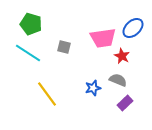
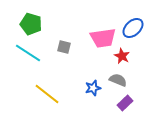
yellow line: rotated 16 degrees counterclockwise
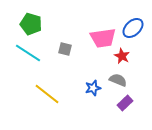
gray square: moved 1 px right, 2 px down
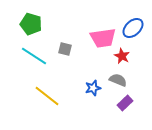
cyan line: moved 6 px right, 3 px down
yellow line: moved 2 px down
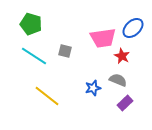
gray square: moved 2 px down
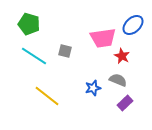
green pentagon: moved 2 px left
blue ellipse: moved 3 px up
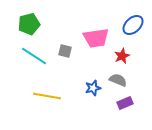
green pentagon: rotated 30 degrees counterclockwise
pink trapezoid: moved 7 px left
red star: rotated 21 degrees clockwise
yellow line: rotated 28 degrees counterclockwise
purple rectangle: rotated 21 degrees clockwise
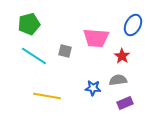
blue ellipse: rotated 20 degrees counterclockwise
pink trapezoid: rotated 12 degrees clockwise
red star: rotated 14 degrees counterclockwise
gray semicircle: rotated 30 degrees counterclockwise
blue star: rotated 21 degrees clockwise
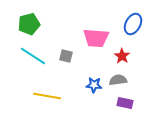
blue ellipse: moved 1 px up
gray square: moved 1 px right, 5 px down
cyan line: moved 1 px left
blue star: moved 1 px right, 3 px up
purple rectangle: rotated 35 degrees clockwise
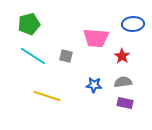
blue ellipse: rotated 60 degrees clockwise
gray semicircle: moved 5 px right, 2 px down
yellow line: rotated 8 degrees clockwise
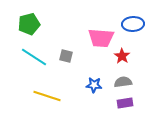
pink trapezoid: moved 5 px right
cyan line: moved 1 px right, 1 px down
purple rectangle: rotated 21 degrees counterclockwise
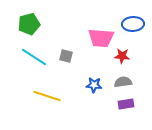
red star: rotated 28 degrees counterclockwise
purple rectangle: moved 1 px right, 1 px down
